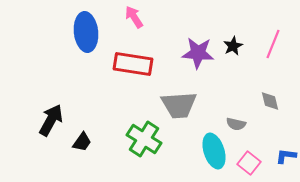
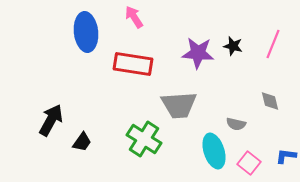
black star: rotated 30 degrees counterclockwise
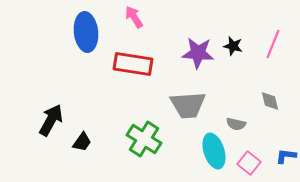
gray trapezoid: moved 9 px right
